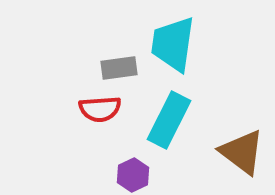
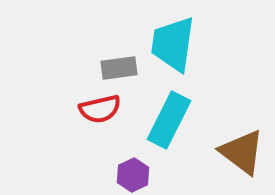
red semicircle: rotated 9 degrees counterclockwise
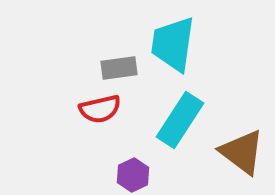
cyan rectangle: moved 11 px right; rotated 6 degrees clockwise
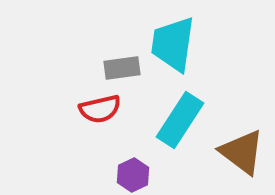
gray rectangle: moved 3 px right
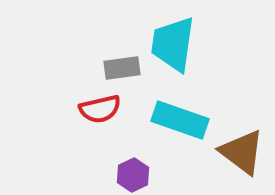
cyan rectangle: rotated 76 degrees clockwise
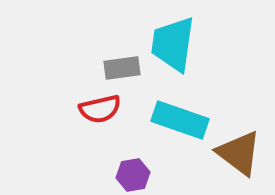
brown triangle: moved 3 px left, 1 px down
purple hexagon: rotated 16 degrees clockwise
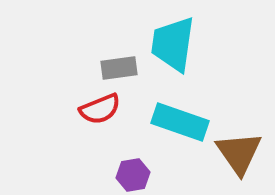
gray rectangle: moved 3 px left
red semicircle: rotated 9 degrees counterclockwise
cyan rectangle: moved 2 px down
brown triangle: rotated 18 degrees clockwise
